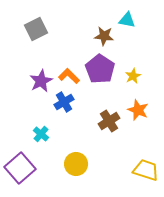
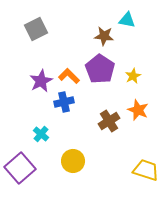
blue cross: rotated 18 degrees clockwise
yellow circle: moved 3 px left, 3 px up
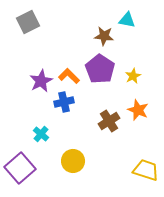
gray square: moved 8 px left, 7 px up
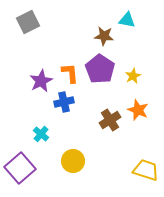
orange L-shape: moved 1 px right, 3 px up; rotated 40 degrees clockwise
brown cross: moved 1 px right, 1 px up
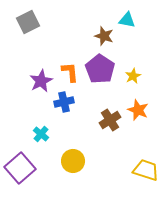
brown star: rotated 12 degrees clockwise
orange L-shape: moved 1 px up
